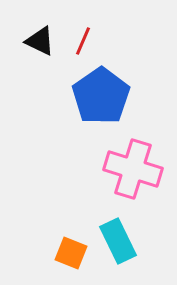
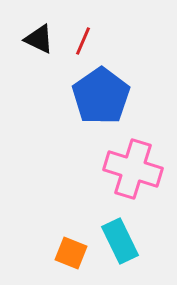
black triangle: moved 1 px left, 2 px up
cyan rectangle: moved 2 px right
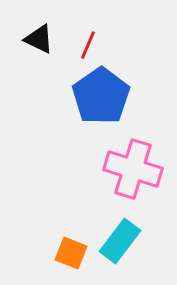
red line: moved 5 px right, 4 px down
cyan rectangle: rotated 63 degrees clockwise
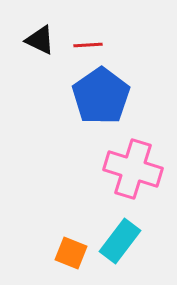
black triangle: moved 1 px right, 1 px down
red line: rotated 64 degrees clockwise
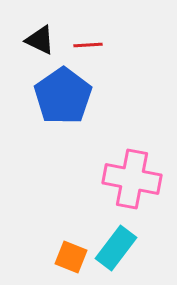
blue pentagon: moved 38 px left
pink cross: moved 1 px left, 10 px down; rotated 6 degrees counterclockwise
cyan rectangle: moved 4 px left, 7 px down
orange square: moved 4 px down
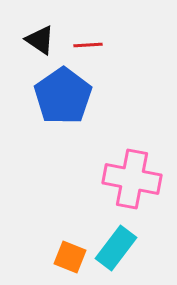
black triangle: rotated 8 degrees clockwise
orange square: moved 1 px left
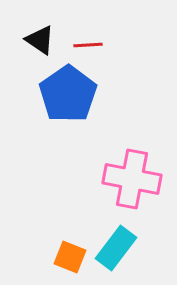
blue pentagon: moved 5 px right, 2 px up
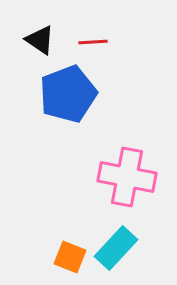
red line: moved 5 px right, 3 px up
blue pentagon: rotated 14 degrees clockwise
pink cross: moved 5 px left, 2 px up
cyan rectangle: rotated 6 degrees clockwise
